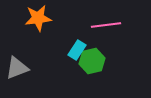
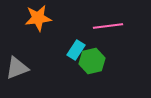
pink line: moved 2 px right, 1 px down
cyan rectangle: moved 1 px left
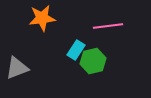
orange star: moved 4 px right
green hexagon: moved 1 px right
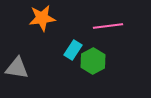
cyan rectangle: moved 3 px left
green hexagon: rotated 15 degrees counterclockwise
gray triangle: rotated 30 degrees clockwise
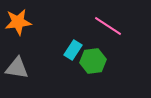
orange star: moved 24 px left, 4 px down
pink line: rotated 40 degrees clockwise
green hexagon: rotated 20 degrees clockwise
